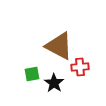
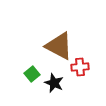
green square: rotated 28 degrees counterclockwise
black star: rotated 12 degrees counterclockwise
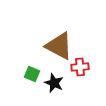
green square: rotated 28 degrees counterclockwise
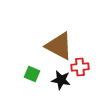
black star: moved 7 px right, 3 px up; rotated 12 degrees counterclockwise
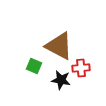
red cross: moved 1 px right, 1 px down
green square: moved 2 px right, 8 px up
